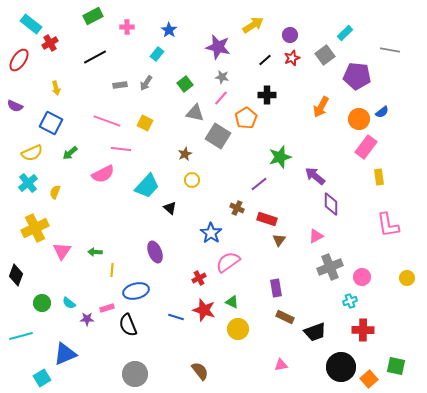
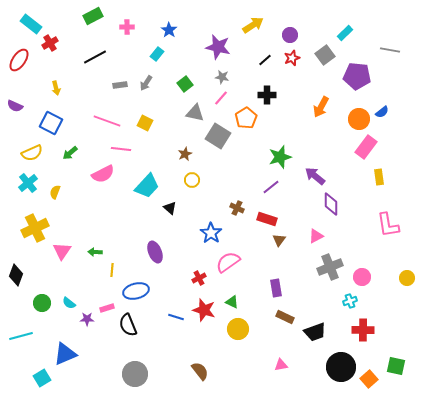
purple line at (259, 184): moved 12 px right, 3 px down
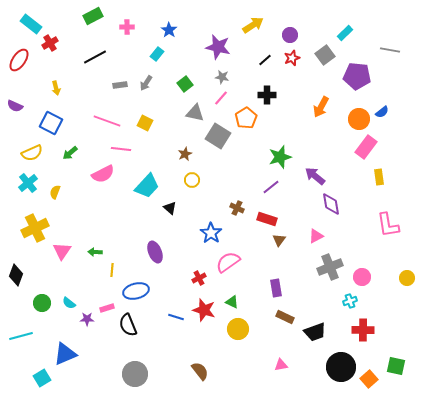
purple diamond at (331, 204): rotated 10 degrees counterclockwise
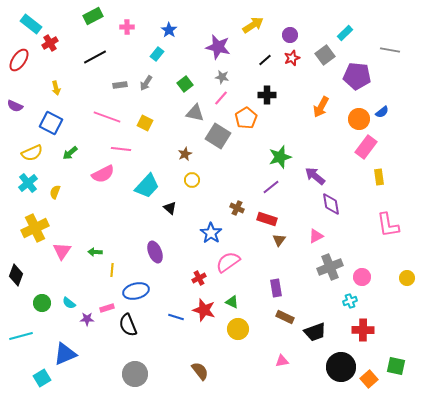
pink line at (107, 121): moved 4 px up
pink triangle at (281, 365): moved 1 px right, 4 px up
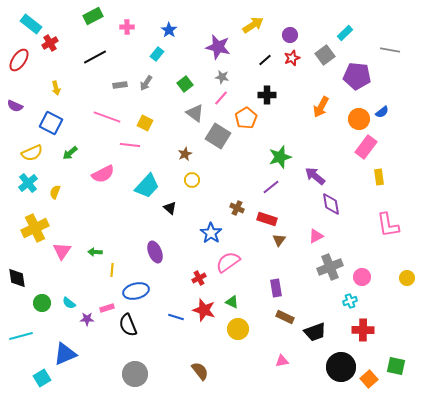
gray triangle at (195, 113): rotated 24 degrees clockwise
pink line at (121, 149): moved 9 px right, 4 px up
black diamond at (16, 275): moved 1 px right, 3 px down; rotated 30 degrees counterclockwise
